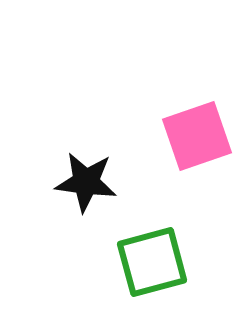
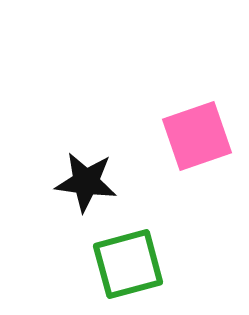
green square: moved 24 px left, 2 px down
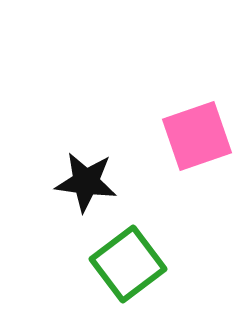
green square: rotated 22 degrees counterclockwise
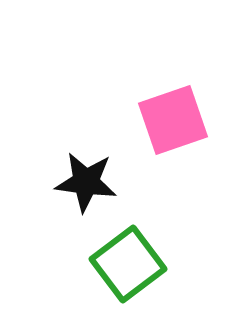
pink square: moved 24 px left, 16 px up
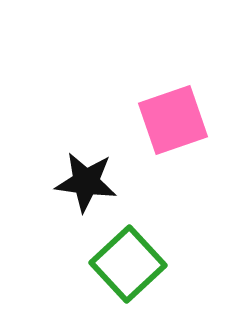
green square: rotated 6 degrees counterclockwise
